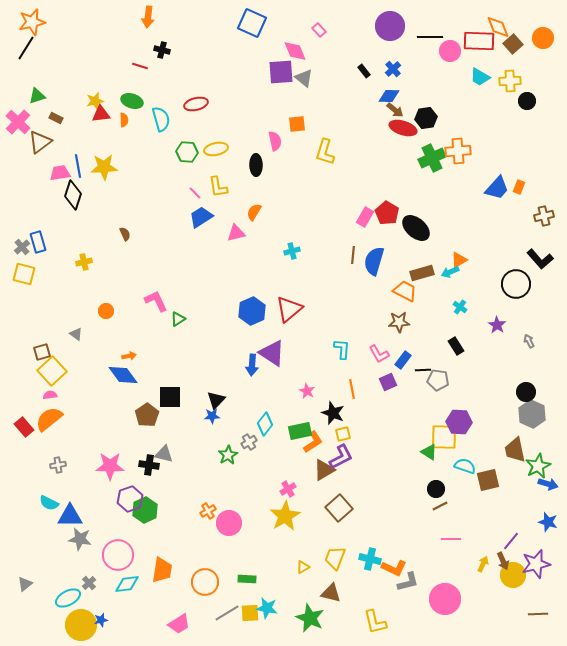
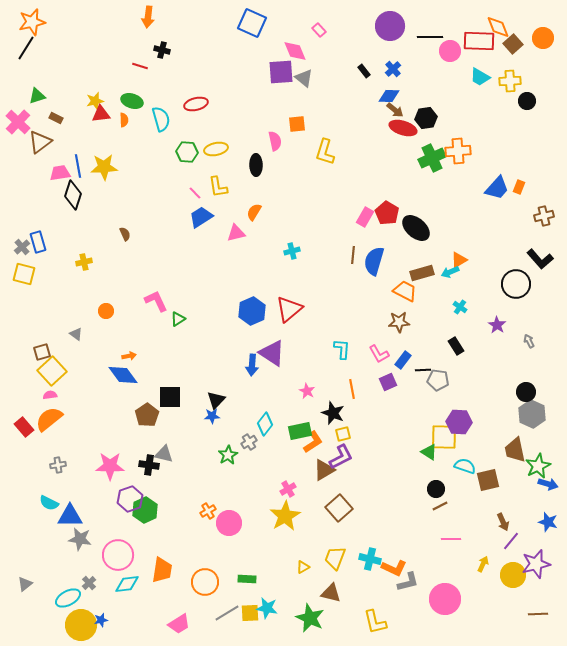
brown arrow at (503, 561): moved 39 px up
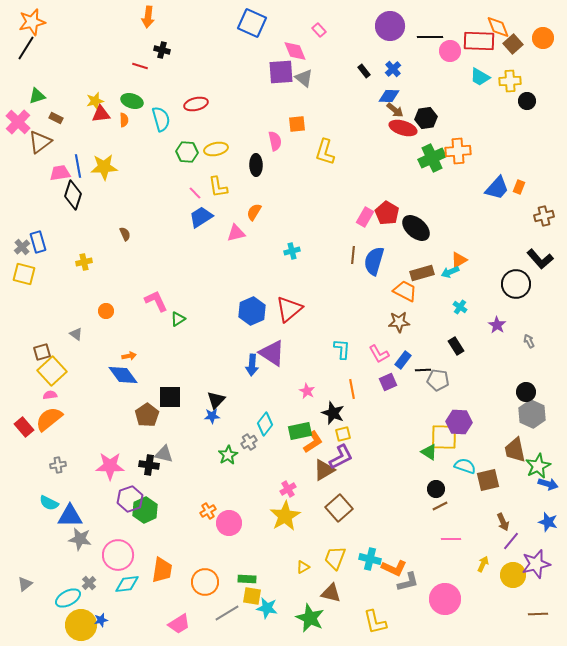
yellow square at (250, 613): moved 2 px right, 17 px up; rotated 12 degrees clockwise
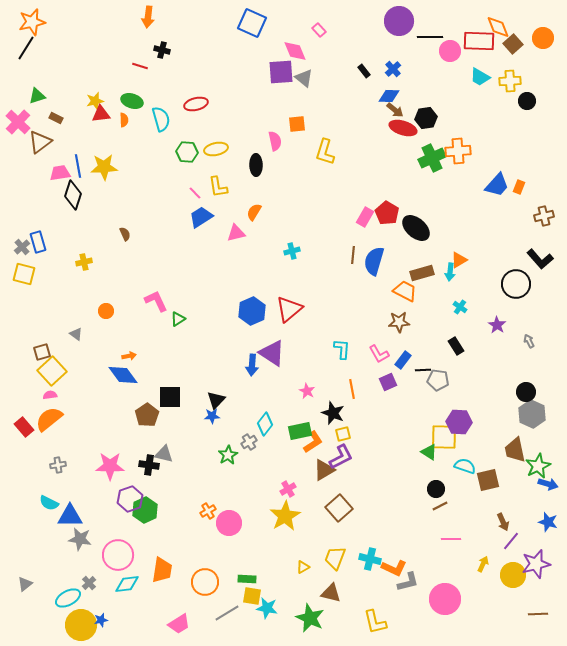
purple circle at (390, 26): moved 9 px right, 5 px up
blue trapezoid at (497, 188): moved 3 px up
cyan arrow at (450, 272): rotated 60 degrees counterclockwise
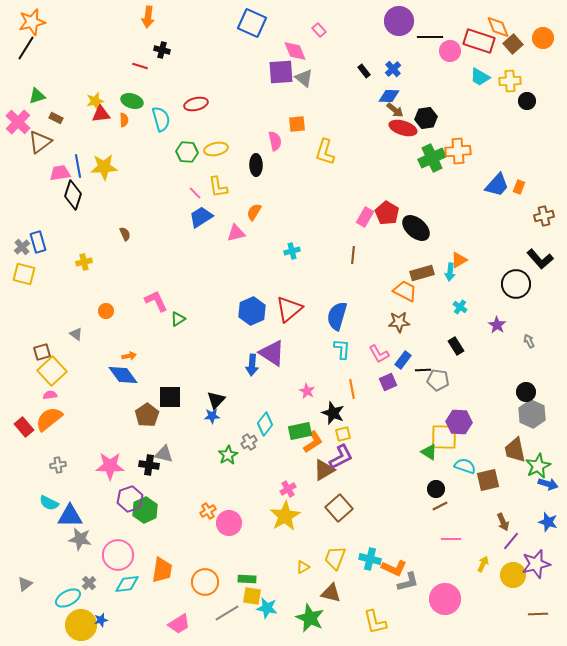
red rectangle at (479, 41): rotated 16 degrees clockwise
blue semicircle at (374, 261): moved 37 px left, 55 px down
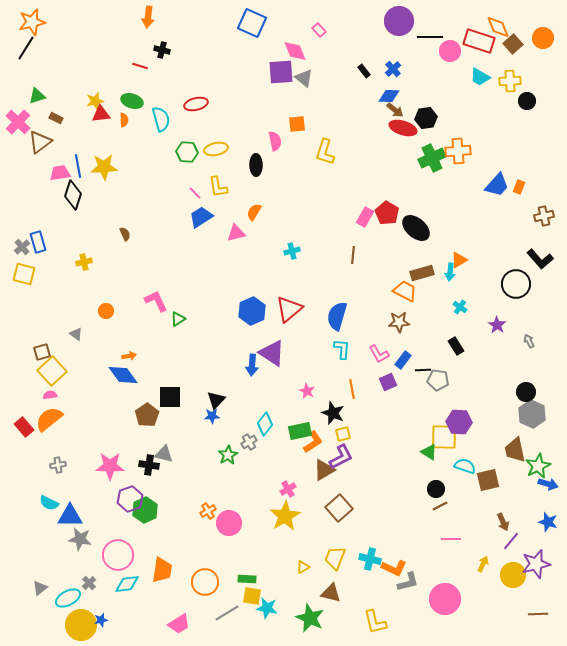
gray triangle at (25, 584): moved 15 px right, 4 px down
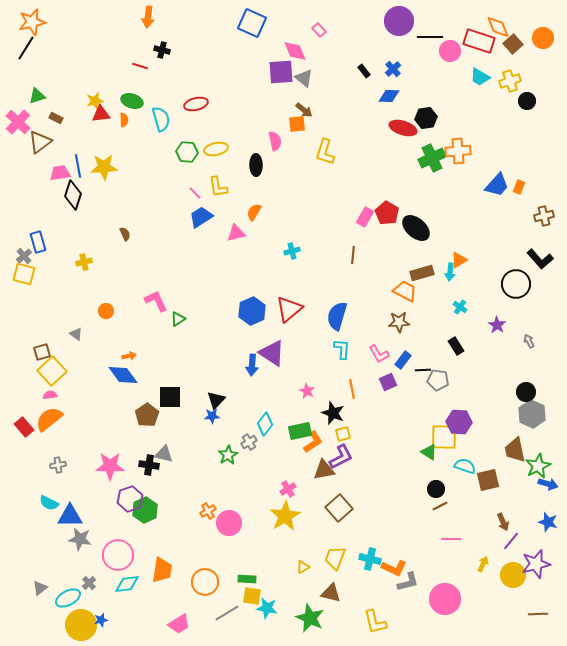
yellow cross at (510, 81): rotated 15 degrees counterclockwise
brown arrow at (395, 110): moved 91 px left
gray cross at (22, 247): moved 2 px right, 9 px down
brown triangle at (324, 470): rotated 20 degrees clockwise
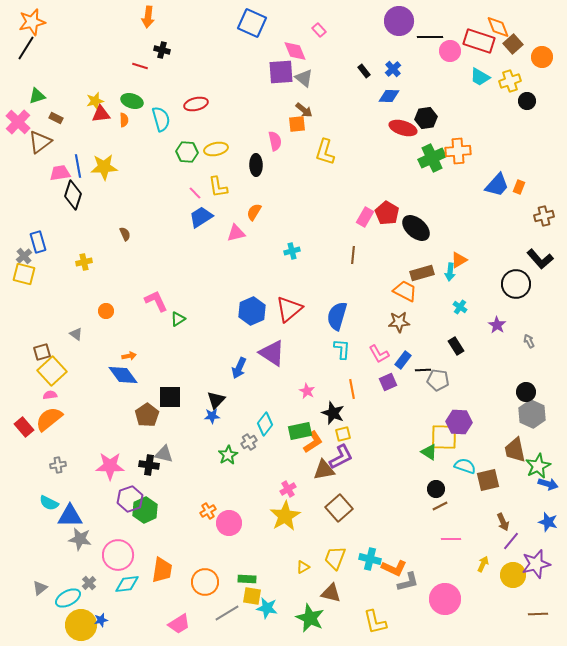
orange circle at (543, 38): moved 1 px left, 19 px down
blue arrow at (252, 365): moved 13 px left, 3 px down; rotated 20 degrees clockwise
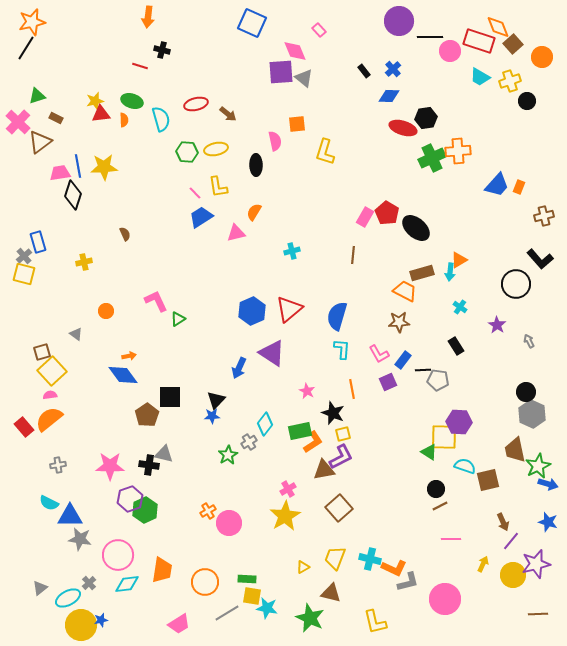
brown arrow at (304, 110): moved 76 px left, 4 px down
